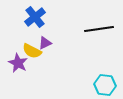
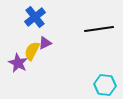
yellow semicircle: rotated 90 degrees clockwise
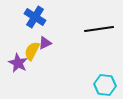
blue cross: rotated 20 degrees counterclockwise
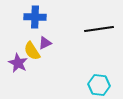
blue cross: rotated 30 degrees counterclockwise
yellow semicircle: rotated 60 degrees counterclockwise
cyan hexagon: moved 6 px left
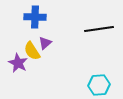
purple triangle: rotated 16 degrees counterclockwise
cyan hexagon: rotated 10 degrees counterclockwise
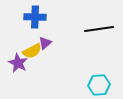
yellow semicircle: rotated 84 degrees counterclockwise
